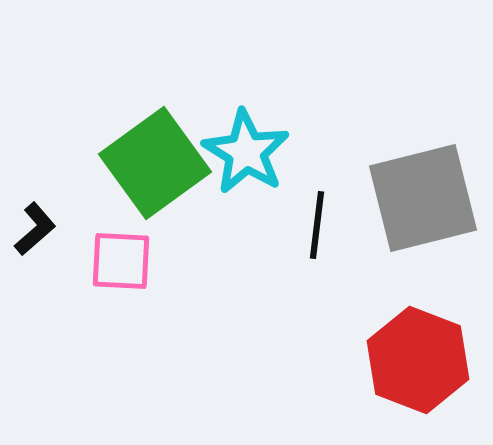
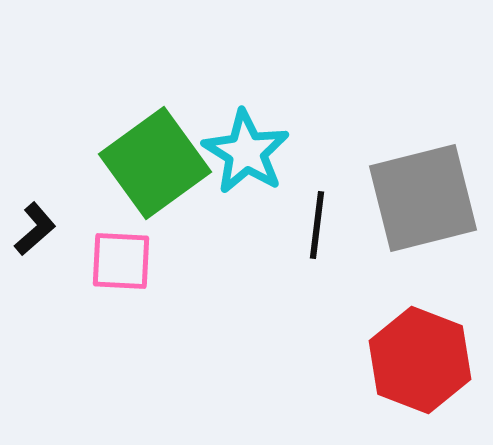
red hexagon: moved 2 px right
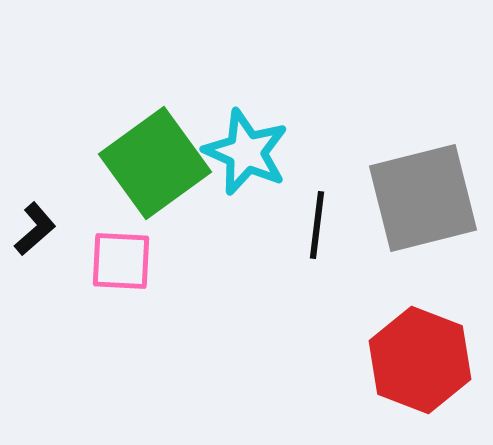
cyan star: rotated 8 degrees counterclockwise
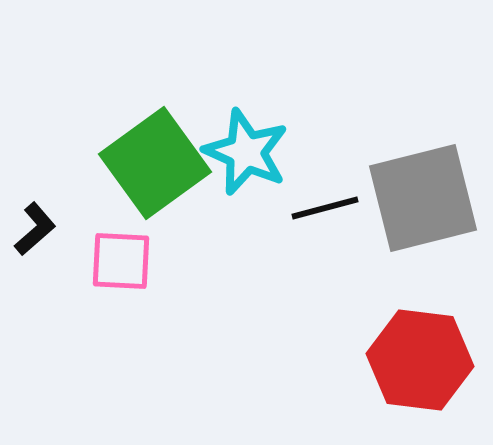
black line: moved 8 px right, 17 px up; rotated 68 degrees clockwise
red hexagon: rotated 14 degrees counterclockwise
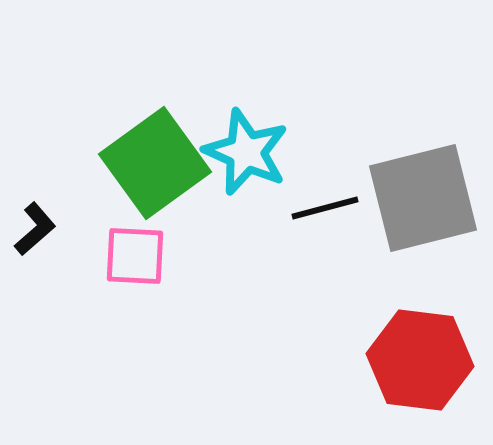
pink square: moved 14 px right, 5 px up
